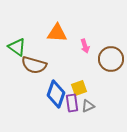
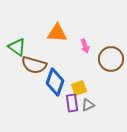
blue diamond: moved 1 px left, 12 px up
gray triangle: moved 1 px up
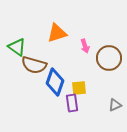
orange triangle: rotated 20 degrees counterclockwise
brown circle: moved 2 px left, 1 px up
yellow square: rotated 14 degrees clockwise
gray triangle: moved 27 px right
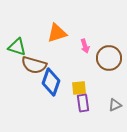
green triangle: rotated 18 degrees counterclockwise
blue diamond: moved 4 px left
purple rectangle: moved 11 px right
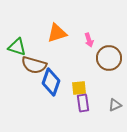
pink arrow: moved 4 px right, 6 px up
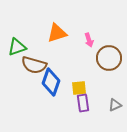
green triangle: rotated 36 degrees counterclockwise
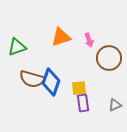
orange triangle: moved 4 px right, 4 px down
brown semicircle: moved 2 px left, 14 px down
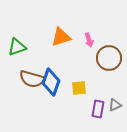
purple rectangle: moved 15 px right, 6 px down; rotated 18 degrees clockwise
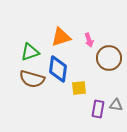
green triangle: moved 13 px right, 5 px down
blue diamond: moved 7 px right, 13 px up; rotated 12 degrees counterclockwise
gray triangle: moved 1 px right; rotated 32 degrees clockwise
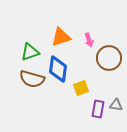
yellow square: moved 2 px right; rotated 14 degrees counterclockwise
